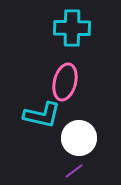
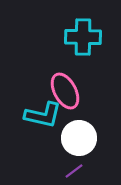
cyan cross: moved 11 px right, 9 px down
pink ellipse: moved 9 px down; rotated 42 degrees counterclockwise
cyan L-shape: moved 1 px right
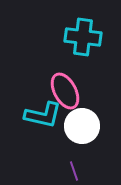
cyan cross: rotated 6 degrees clockwise
white circle: moved 3 px right, 12 px up
purple line: rotated 72 degrees counterclockwise
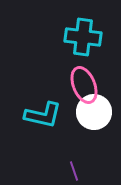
pink ellipse: moved 19 px right, 6 px up; rotated 6 degrees clockwise
white circle: moved 12 px right, 14 px up
